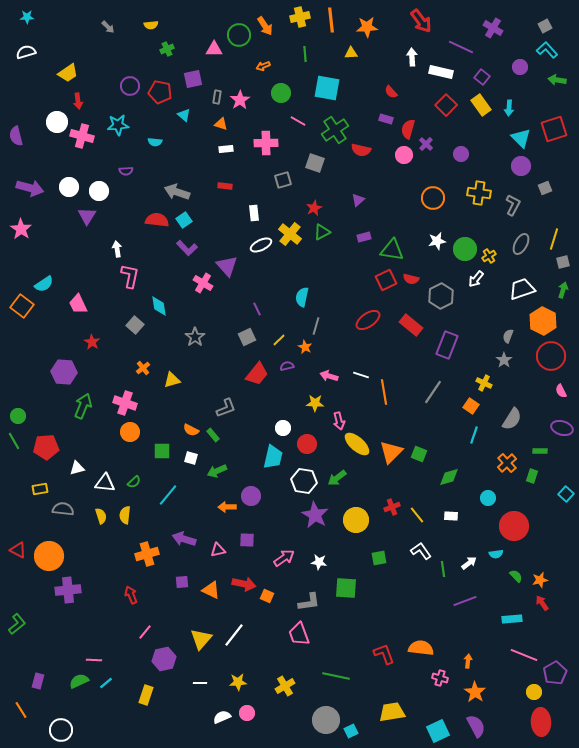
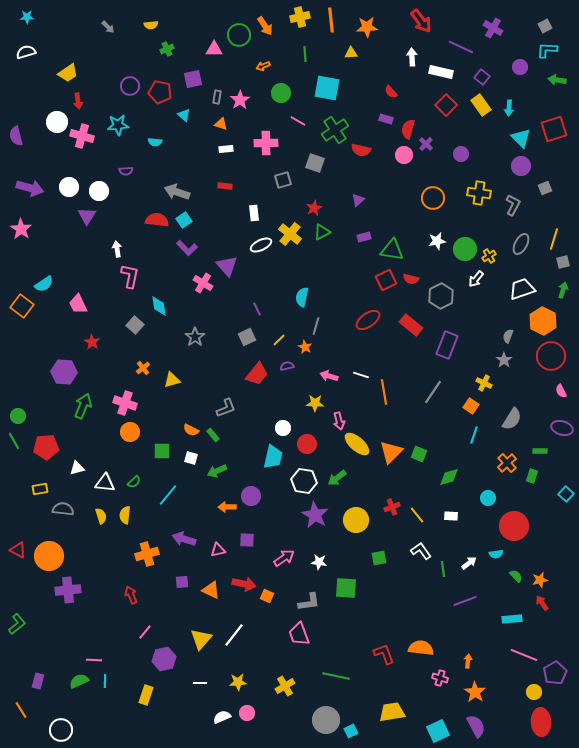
cyan L-shape at (547, 50): rotated 45 degrees counterclockwise
cyan line at (106, 683): moved 1 px left, 2 px up; rotated 48 degrees counterclockwise
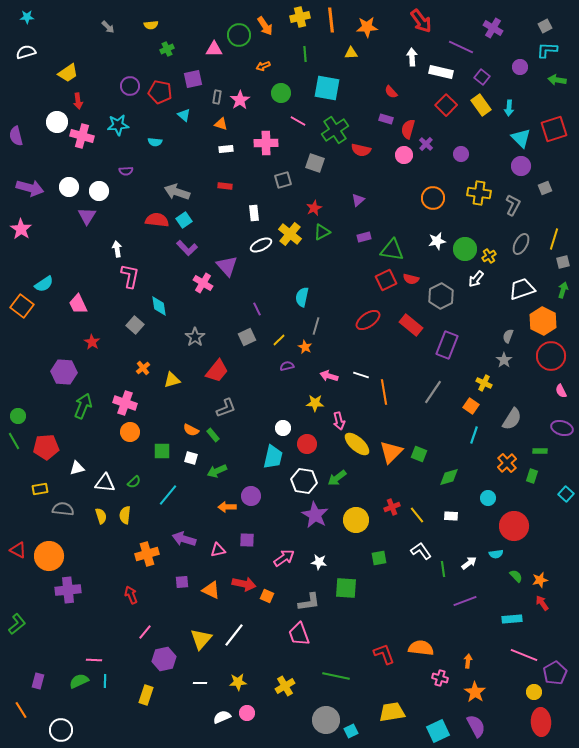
red trapezoid at (257, 374): moved 40 px left, 3 px up
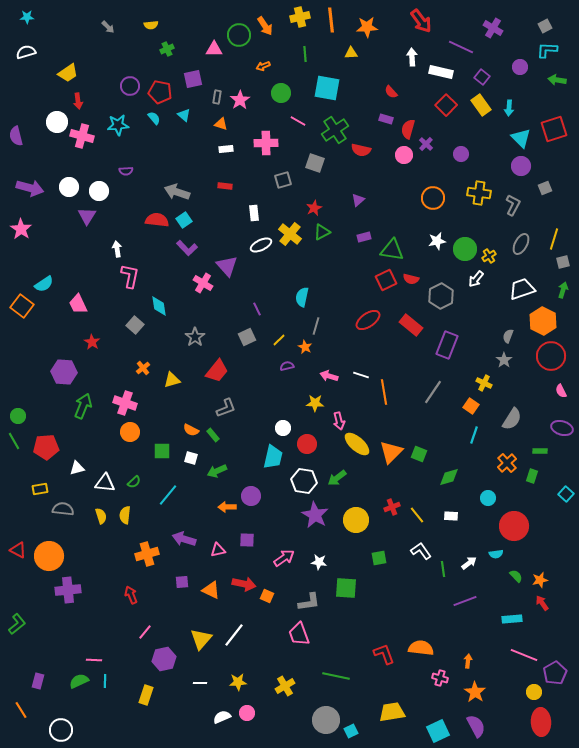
cyan semicircle at (155, 142): moved 1 px left, 24 px up; rotated 136 degrees counterclockwise
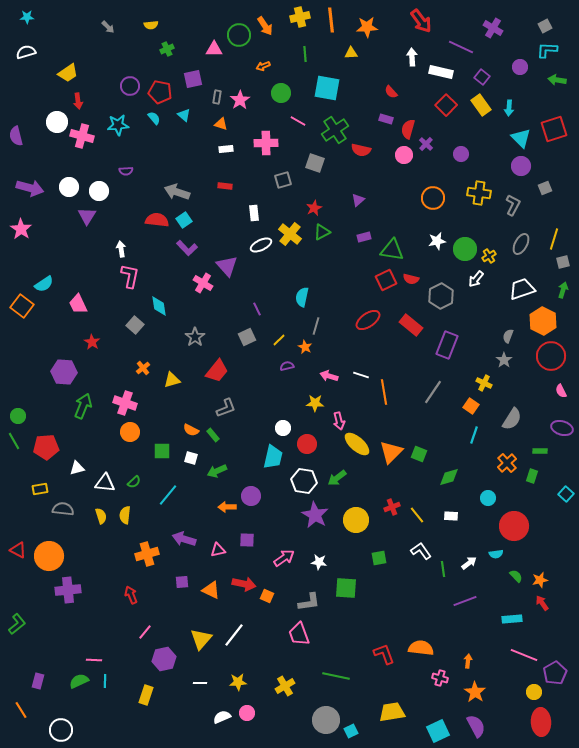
white arrow at (117, 249): moved 4 px right
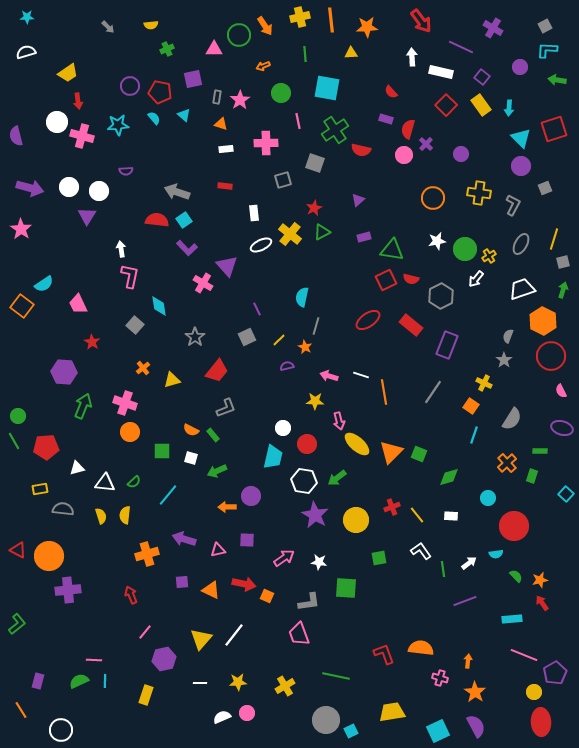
pink line at (298, 121): rotated 49 degrees clockwise
yellow star at (315, 403): moved 2 px up
